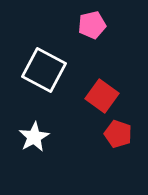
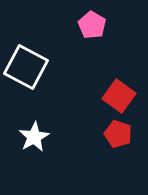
pink pentagon: rotated 28 degrees counterclockwise
white square: moved 18 px left, 3 px up
red square: moved 17 px right
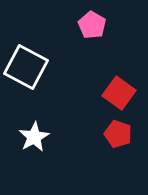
red square: moved 3 px up
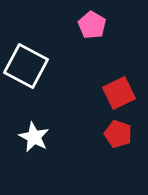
white square: moved 1 px up
red square: rotated 28 degrees clockwise
white star: rotated 16 degrees counterclockwise
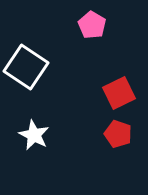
white square: moved 1 px down; rotated 6 degrees clockwise
white star: moved 2 px up
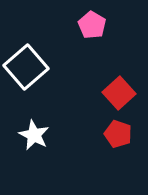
white square: rotated 15 degrees clockwise
red square: rotated 16 degrees counterclockwise
